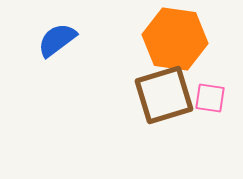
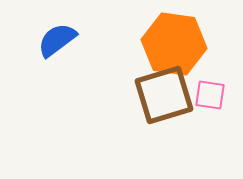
orange hexagon: moved 1 px left, 5 px down
pink square: moved 3 px up
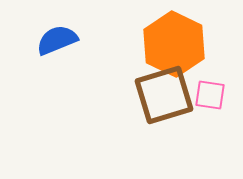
blue semicircle: rotated 15 degrees clockwise
orange hexagon: rotated 18 degrees clockwise
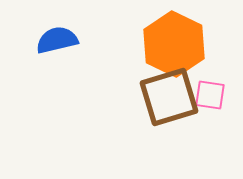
blue semicircle: rotated 9 degrees clockwise
brown square: moved 5 px right, 2 px down
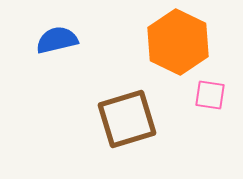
orange hexagon: moved 4 px right, 2 px up
brown square: moved 42 px left, 22 px down
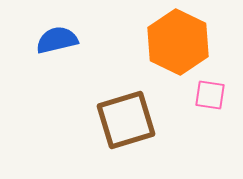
brown square: moved 1 px left, 1 px down
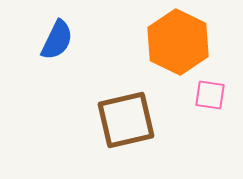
blue semicircle: rotated 129 degrees clockwise
brown square: rotated 4 degrees clockwise
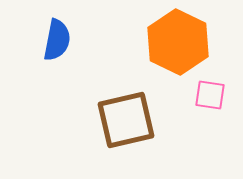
blue semicircle: rotated 15 degrees counterclockwise
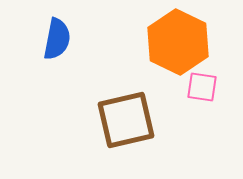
blue semicircle: moved 1 px up
pink square: moved 8 px left, 8 px up
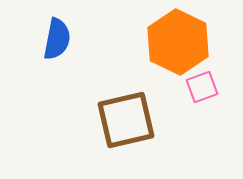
pink square: rotated 28 degrees counterclockwise
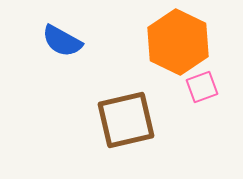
blue semicircle: moved 5 px right, 2 px down; rotated 108 degrees clockwise
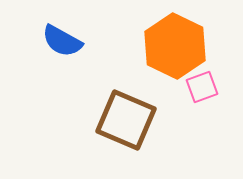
orange hexagon: moved 3 px left, 4 px down
brown square: rotated 36 degrees clockwise
